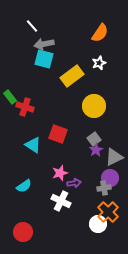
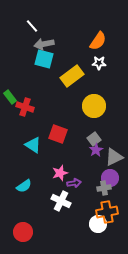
orange semicircle: moved 2 px left, 8 px down
white star: rotated 24 degrees clockwise
orange cross: moved 1 px left; rotated 35 degrees clockwise
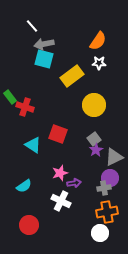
yellow circle: moved 1 px up
white circle: moved 2 px right, 9 px down
red circle: moved 6 px right, 7 px up
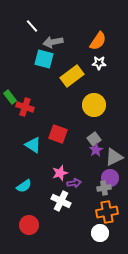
gray arrow: moved 9 px right, 2 px up
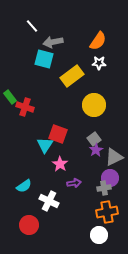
cyan triangle: moved 12 px right; rotated 30 degrees clockwise
pink star: moved 9 px up; rotated 21 degrees counterclockwise
white cross: moved 12 px left
white circle: moved 1 px left, 2 px down
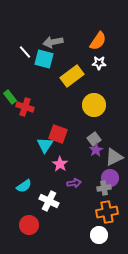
white line: moved 7 px left, 26 px down
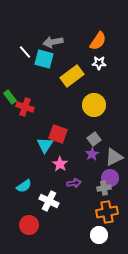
purple star: moved 4 px left, 4 px down
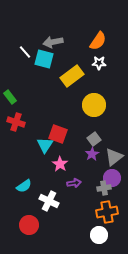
red cross: moved 9 px left, 15 px down
gray triangle: rotated 12 degrees counterclockwise
purple circle: moved 2 px right
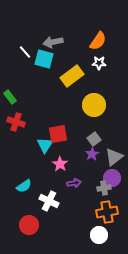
red square: rotated 30 degrees counterclockwise
